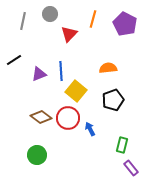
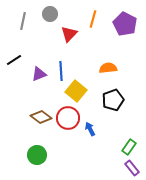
green rectangle: moved 7 px right, 2 px down; rotated 21 degrees clockwise
purple rectangle: moved 1 px right
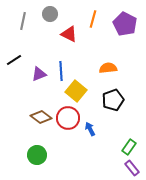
red triangle: rotated 48 degrees counterclockwise
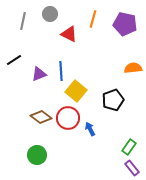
purple pentagon: rotated 15 degrees counterclockwise
orange semicircle: moved 25 px right
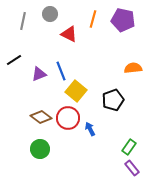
purple pentagon: moved 2 px left, 4 px up
blue line: rotated 18 degrees counterclockwise
green circle: moved 3 px right, 6 px up
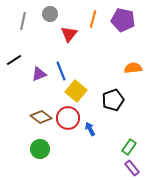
red triangle: rotated 42 degrees clockwise
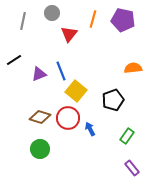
gray circle: moved 2 px right, 1 px up
brown diamond: moved 1 px left; rotated 20 degrees counterclockwise
green rectangle: moved 2 px left, 11 px up
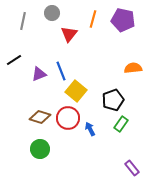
green rectangle: moved 6 px left, 12 px up
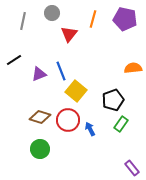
purple pentagon: moved 2 px right, 1 px up
red circle: moved 2 px down
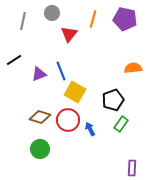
yellow square: moved 1 px left, 1 px down; rotated 10 degrees counterclockwise
purple rectangle: rotated 42 degrees clockwise
